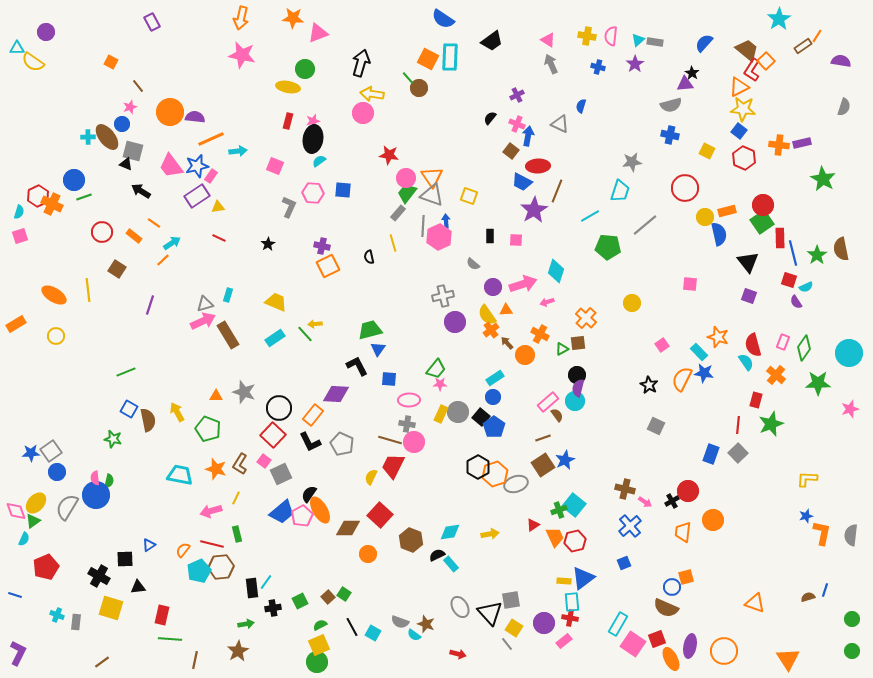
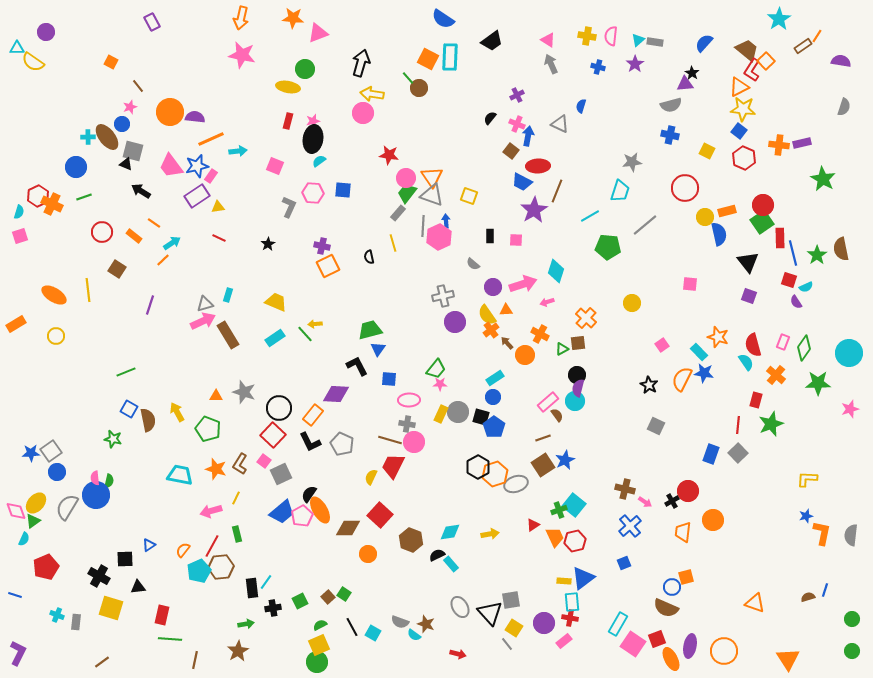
blue circle at (74, 180): moved 2 px right, 13 px up
black square at (481, 417): rotated 24 degrees counterclockwise
red line at (212, 544): moved 2 px down; rotated 75 degrees counterclockwise
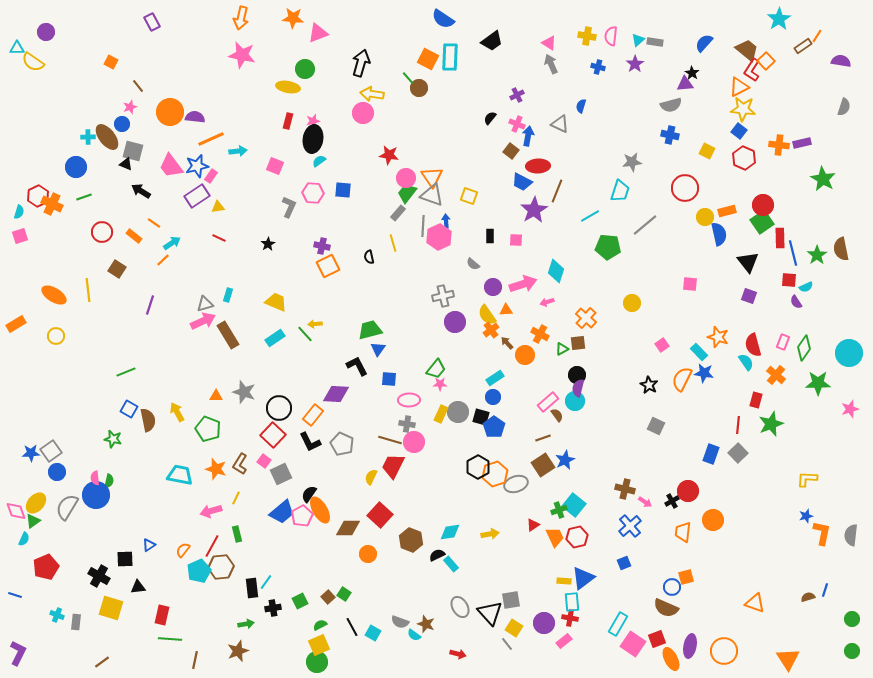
pink triangle at (548, 40): moved 1 px right, 3 px down
red square at (789, 280): rotated 14 degrees counterclockwise
red hexagon at (575, 541): moved 2 px right, 4 px up
brown star at (238, 651): rotated 10 degrees clockwise
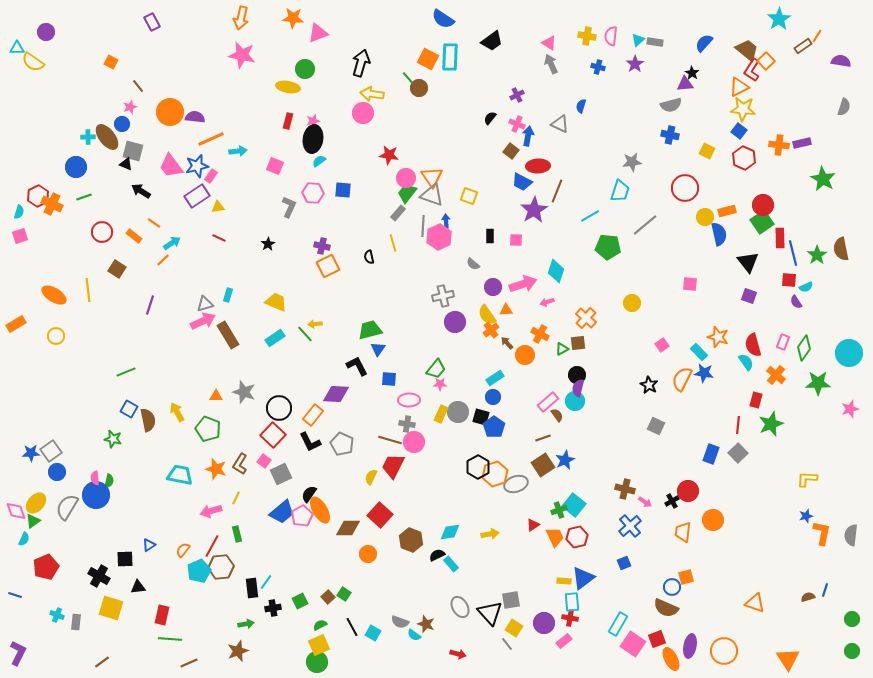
brown line at (195, 660): moved 6 px left, 3 px down; rotated 54 degrees clockwise
